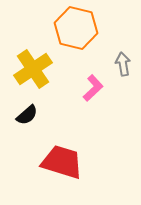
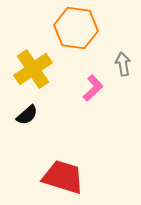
orange hexagon: rotated 6 degrees counterclockwise
red trapezoid: moved 1 px right, 15 px down
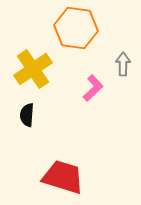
gray arrow: rotated 10 degrees clockwise
black semicircle: rotated 135 degrees clockwise
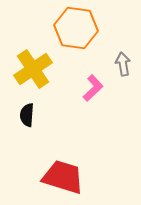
gray arrow: rotated 10 degrees counterclockwise
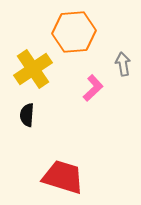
orange hexagon: moved 2 px left, 4 px down; rotated 12 degrees counterclockwise
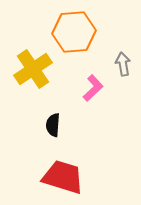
black semicircle: moved 26 px right, 10 px down
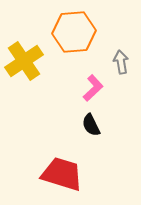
gray arrow: moved 2 px left, 2 px up
yellow cross: moved 9 px left, 8 px up
black semicircle: moved 38 px right; rotated 30 degrees counterclockwise
red trapezoid: moved 1 px left, 3 px up
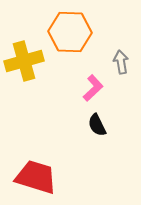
orange hexagon: moved 4 px left; rotated 6 degrees clockwise
yellow cross: rotated 18 degrees clockwise
black semicircle: moved 6 px right
red trapezoid: moved 26 px left, 3 px down
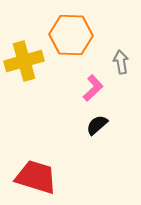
orange hexagon: moved 1 px right, 3 px down
black semicircle: rotated 75 degrees clockwise
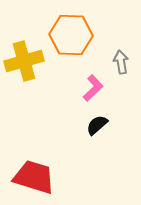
red trapezoid: moved 2 px left
